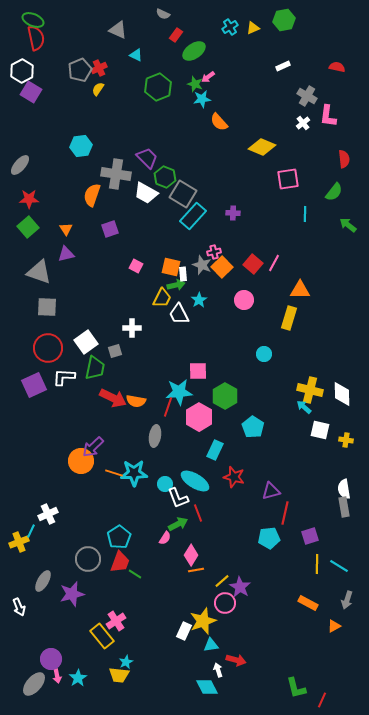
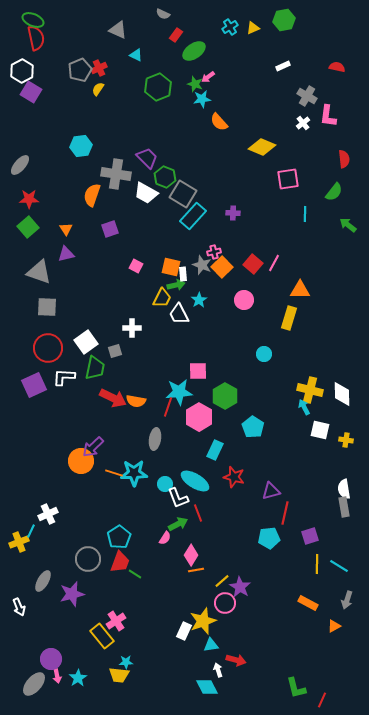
cyan arrow at (304, 407): rotated 21 degrees clockwise
gray ellipse at (155, 436): moved 3 px down
cyan star at (126, 662): rotated 24 degrees clockwise
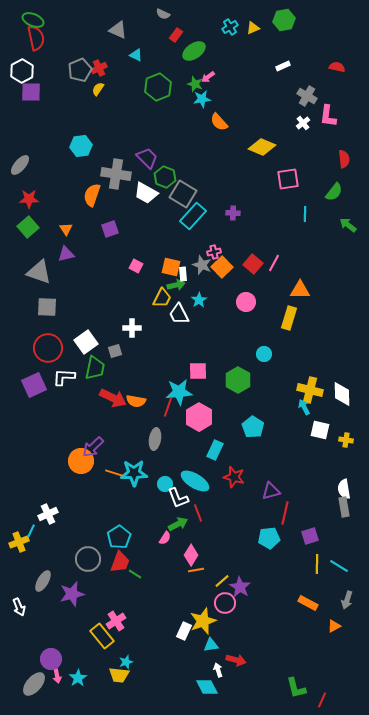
purple square at (31, 92): rotated 30 degrees counterclockwise
pink circle at (244, 300): moved 2 px right, 2 px down
green hexagon at (225, 396): moved 13 px right, 16 px up
cyan star at (126, 662): rotated 16 degrees counterclockwise
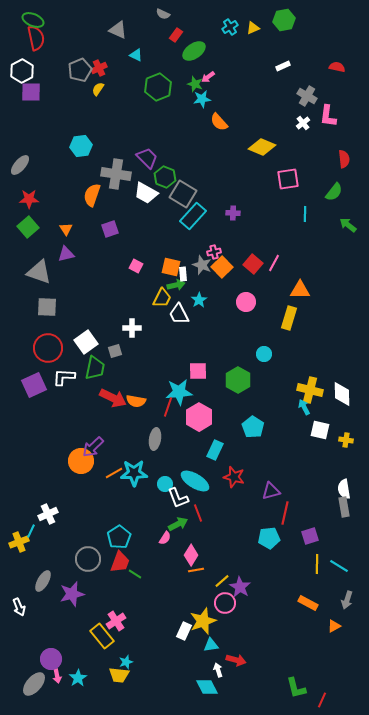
orange line at (114, 473): rotated 48 degrees counterclockwise
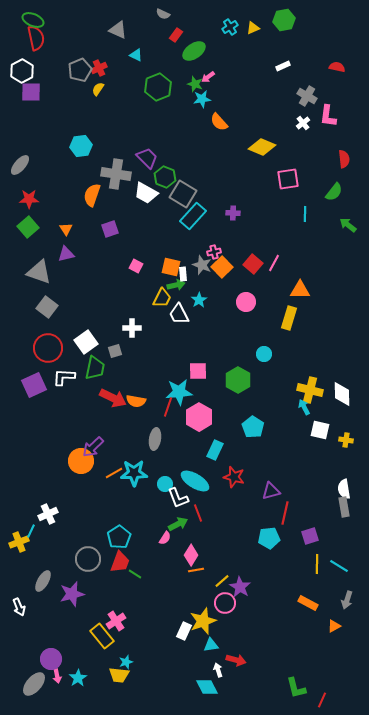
gray square at (47, 307): rotated 35 degrees clockwise
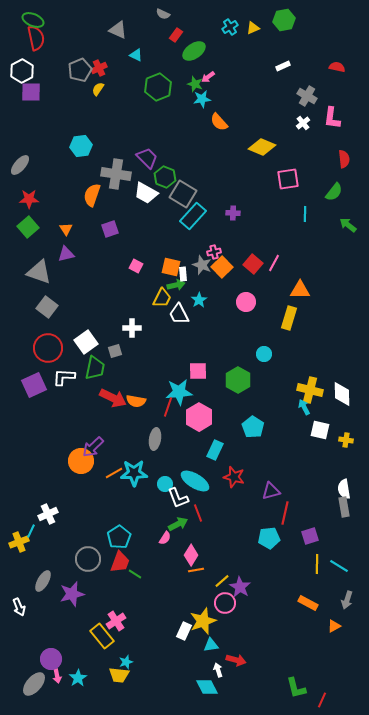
pink L-shape at (328, 116): moved 4 px right, 2 px down
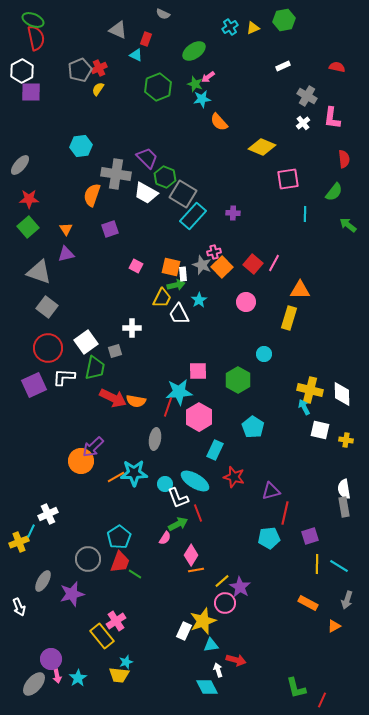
red rectangle at (176, 35): moved 30 px left, 4 px down; rotated 16 degrees counterclockwise
orange line at (114, 473): moved 2 px right, 4 px down
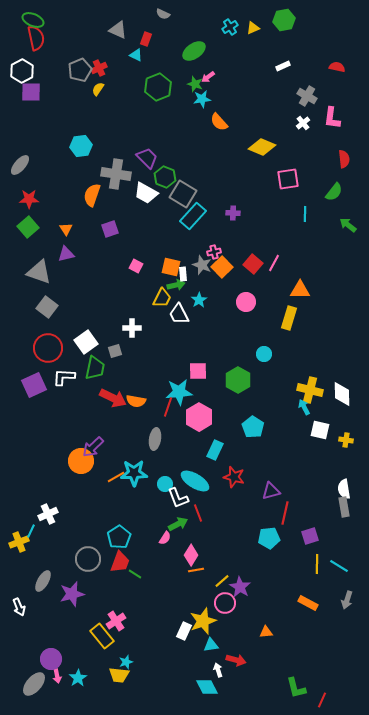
orange triangle at (334, 626): moved 68 px left, 6 px down; rotated 24 degrees clockwise
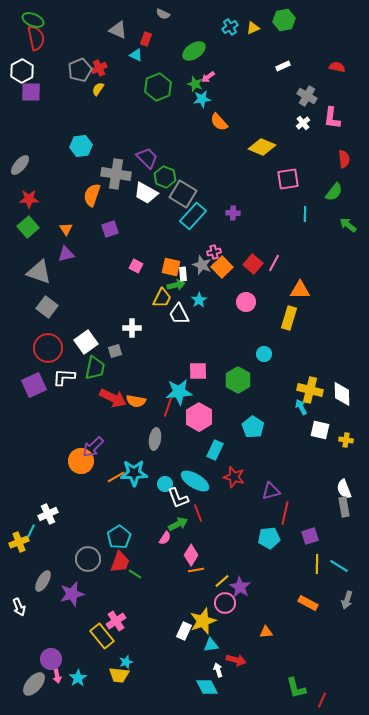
cyan arrow at (304, 407): moved 3 px left
white semicircle at (344, 489): rotated 12 degrees counterclockwise
